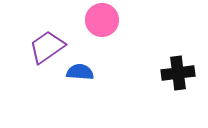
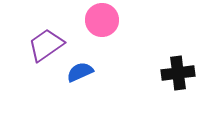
purple trapezoid: moved 1 px left, 2 px up
blue semicircle: rotated 28 degrees counterclockwise
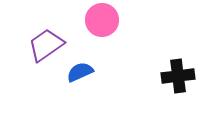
black cross: moved 3 px down
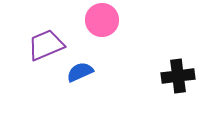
purple trapezoid: rotated 12 degrees clockwise
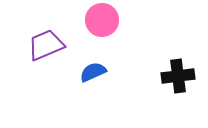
blue semicircle: moved 13 px right
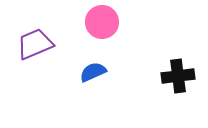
pink circle: moved 2 px down
purple trapezoid: moved 11 px left, 1 px up
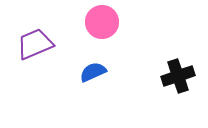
black cross: rotated 12 degrees counterclockwise
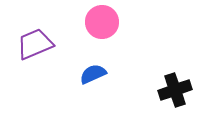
blue semicircle: moved 2 px down
black cross: moved 3 px left, 14 px down
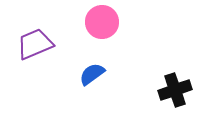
blue semicircle: moved 1 px left; rotated 12 degrees counterclockwise
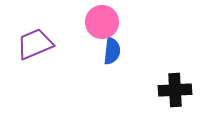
blue semicircle: moved 20 px right, 23 px up; rotated 132 degrees clockwise
black cross: rotated 16 degrees clockwise
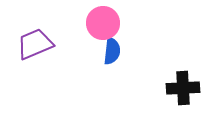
pink circle: moved 1 px right, 1 px down
black cross: moved 8 px right, 2 px up
